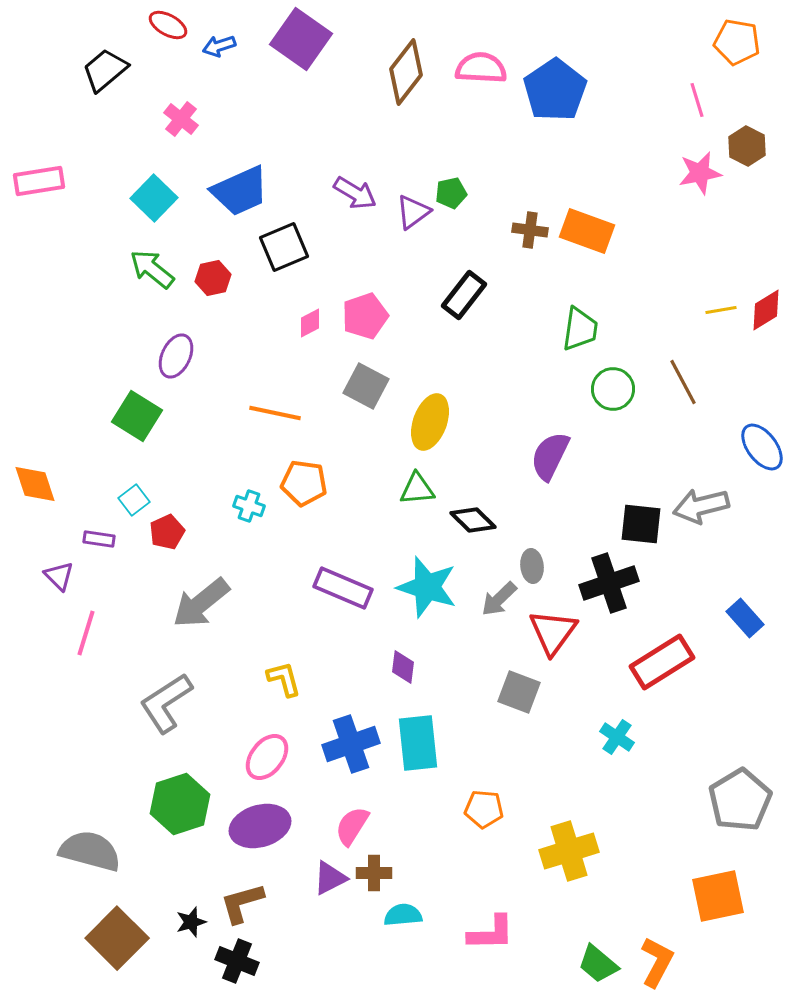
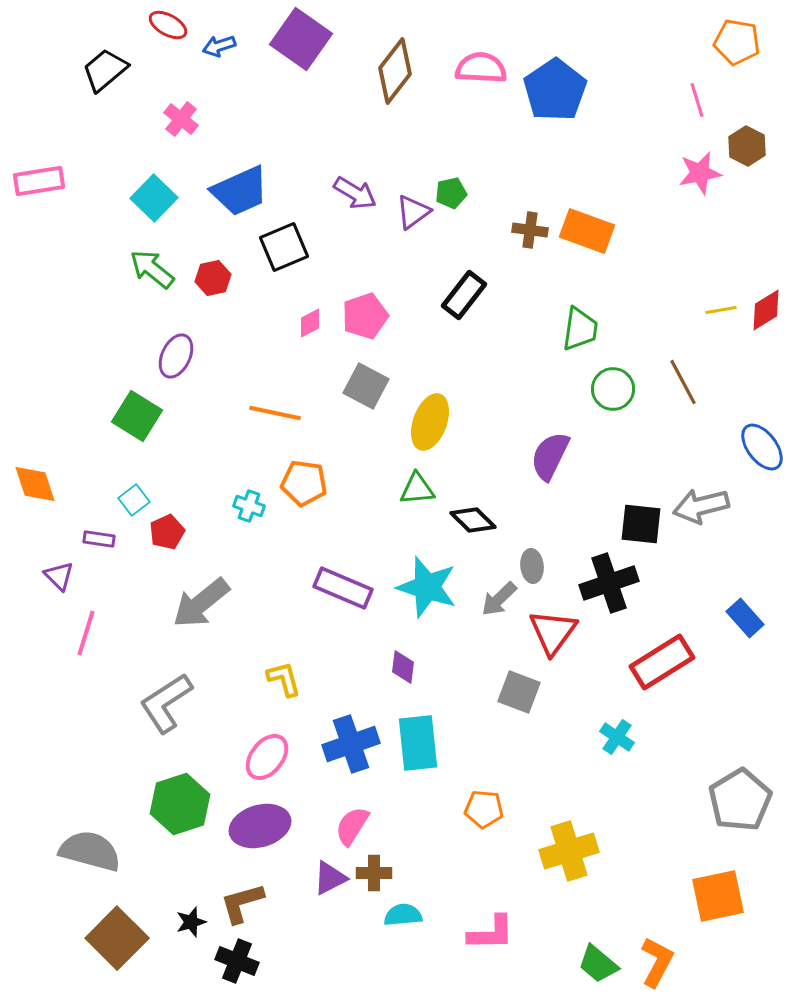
brown diamond at (406, 72): moved 11 px left, 1 px up
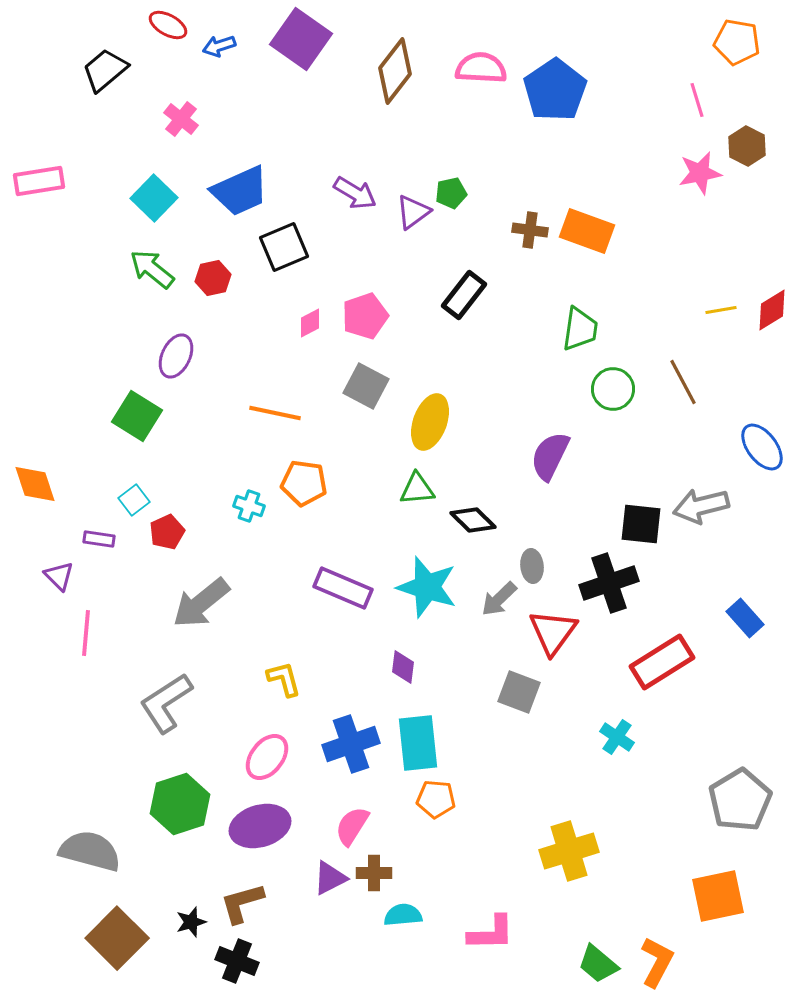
red diamond at (766, 310): moved 6 px right
pink line at (86, 633): rotated 12 degrees counterclockwise
orange pentagon at (484, 809): moved 48 px left, 10 px up
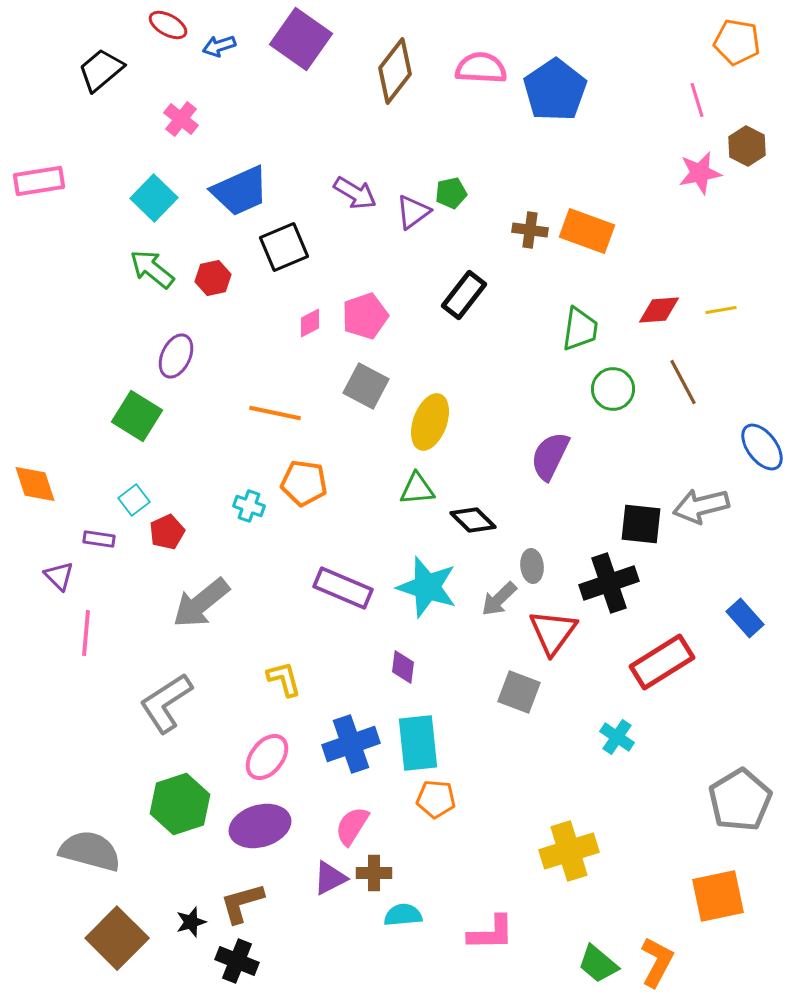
black trapezoid at (105, 70): moved 4 px left
red diamond at (772, 310): moved 113 px left; rotated 27 degrees clockwise
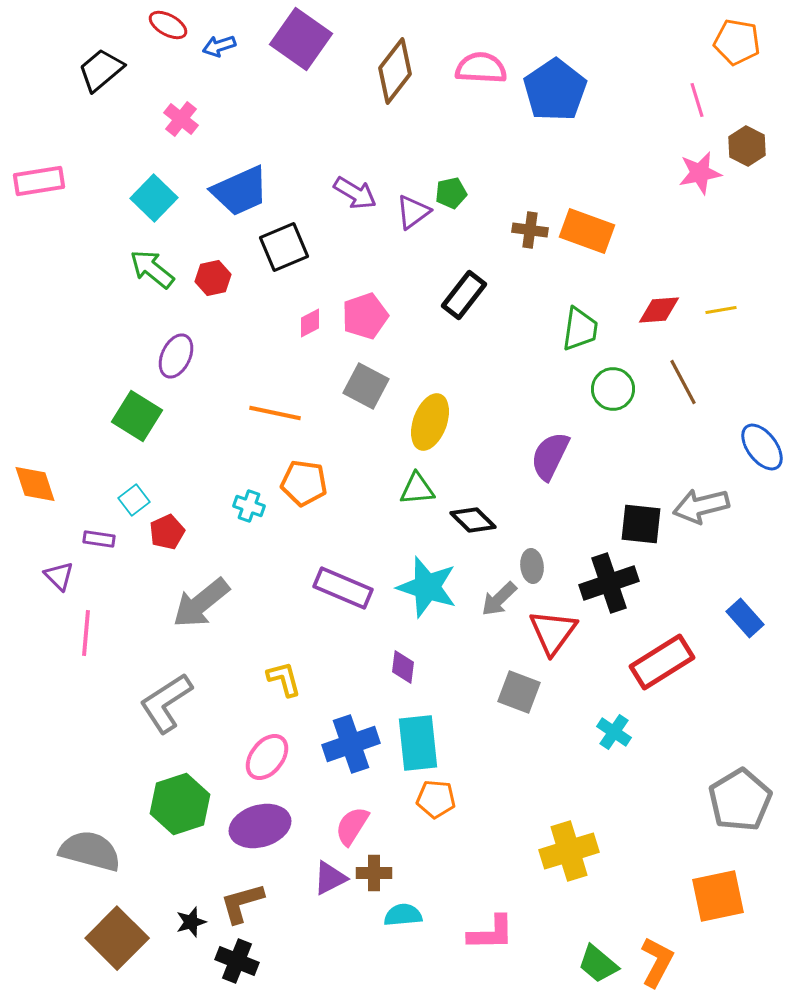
cyan cross at (617, 737): moved 3 px left, 5 px up
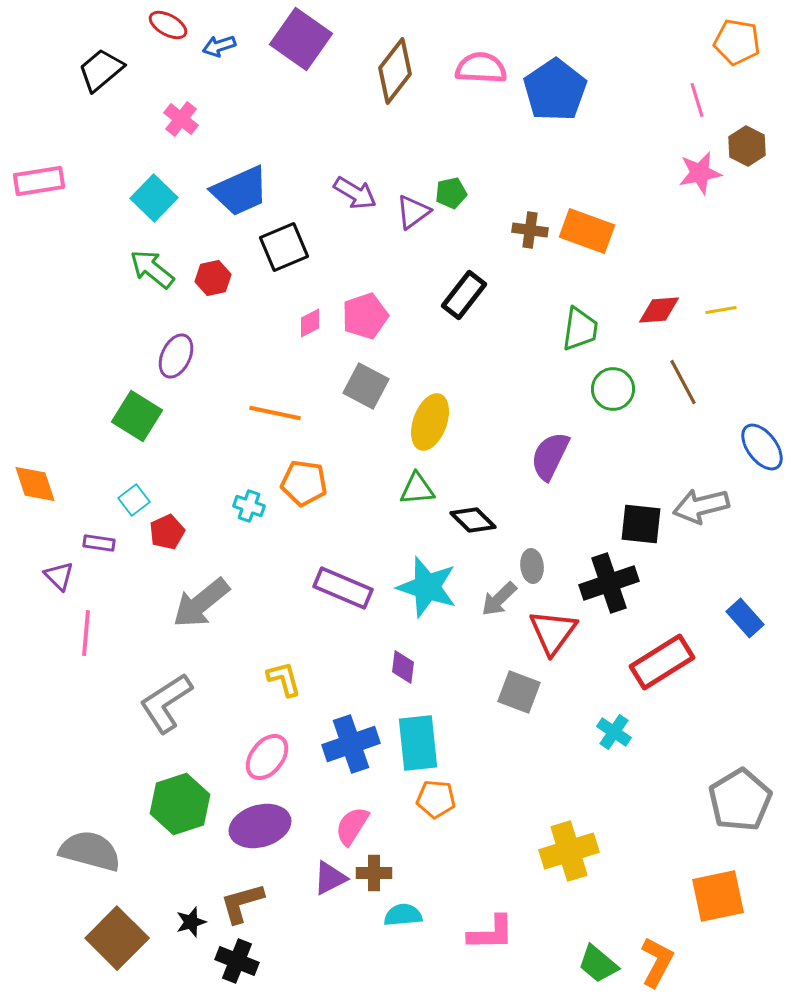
purple rectangle at (99, 539): moved 4 px down
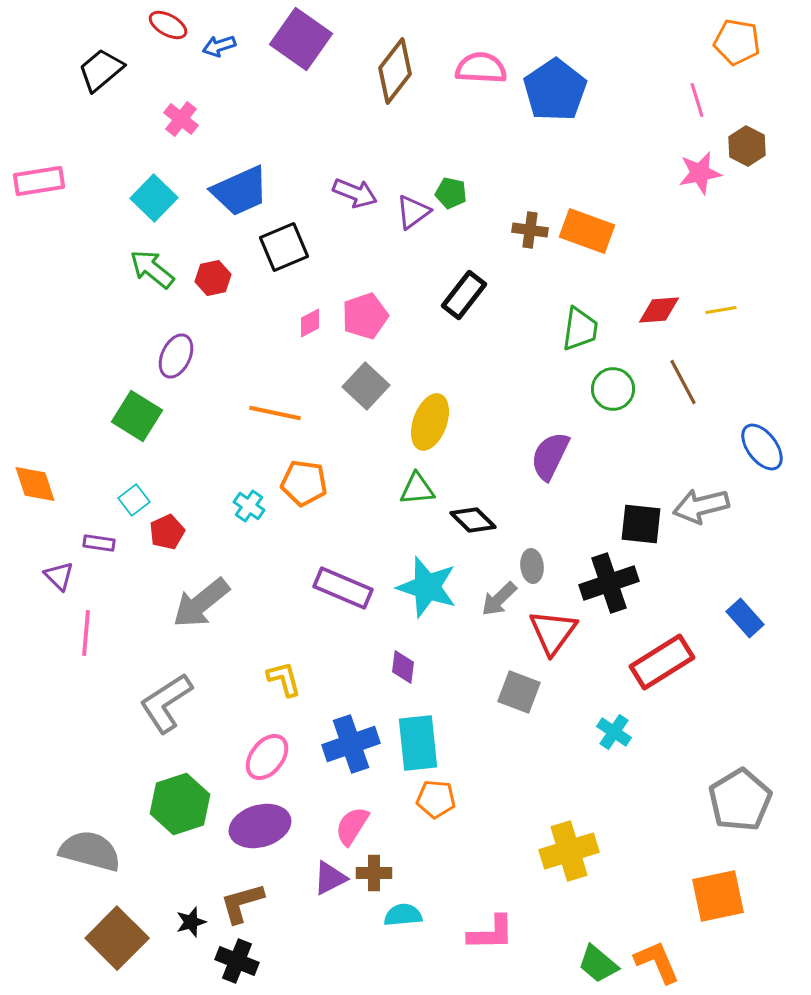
purple arrow at (355, 193): rotated 9 degrees counterclockwise
green pentagon at (451, 193): rotated 24 degrees clockwise
gray square at (366, 386): rotated 15 degrees clockwise
cyan cross at (249, 506): rotated 16 degrees clockwise
orange L-shape at (657, 962): rotated 51 degrees counterclockwise
